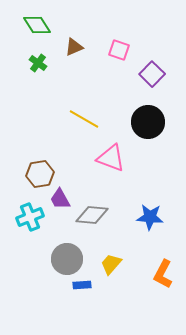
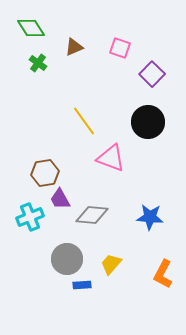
green diamond: moved 6 px left, 3 px down
pink square: moved 1 px right, 2 px up
yellow line: moved 2 px down; rotated 24 degrees clockwise
brown hexagon: moved 5 px right, 1 px up
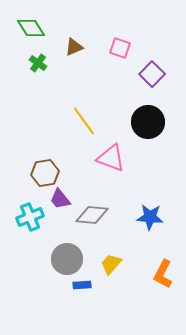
purple trapezoid: rotated 10 degrees counterclockwise
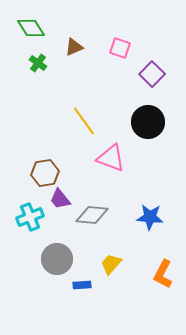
gray circle: moved 10 px left
